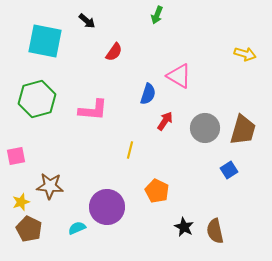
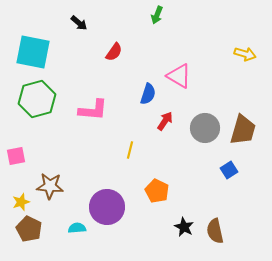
black arrow: moved 8 px left, 2 px down
cyan square: moved 12 px left, 11 px down
cyan semicircle: rotated 18 degrees clockwise
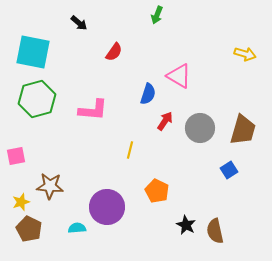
gray circle: moved 5 px left
black star: moved 2 px right, 2 px up
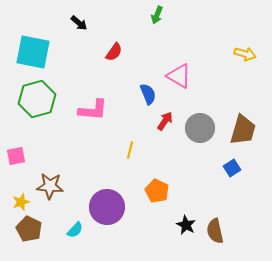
blue semicircle: rotated 40 degrees counterclockwise
blue square: moved 3 px right, 2 px up
cyan semicircle: moved 2 px left, 2 px down; rotated 138 degrees clockwise
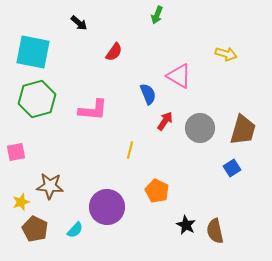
yellow arrow: moved 19 px left
pink square: moved 4 px up
brown pentagon: moved 6 px right
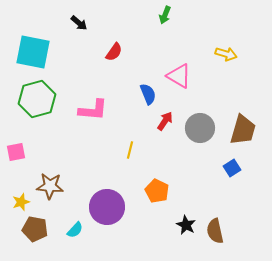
green arrow: moved 8 px right
brown pentagon: rotated 15 degrees counterclockwise
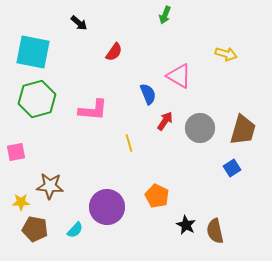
yellow line: moved 1 px left, 7 px up; rotated 30 degrees counterclockwise
orange pentagon: moved 5 px down
yellow star: rotated 18 degrees clockwise
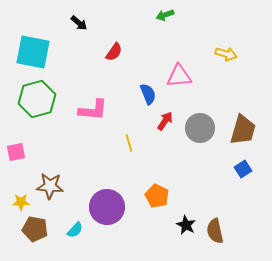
green arrow: rotated 48 degrees clockwise
pink triangle: rotated 36 degrees counterclockwise
blue square: moved 11 px right, 1 px down
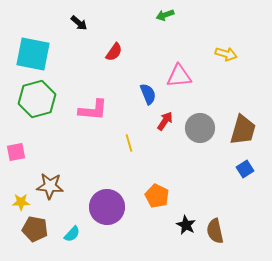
cyan square: moved 2 px down
blue square: moved 2 px right
cyan semicircle: moved 3 px left, 4 px down
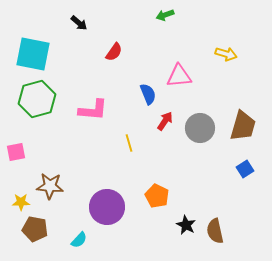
brown trapezoid: moved 4 px up
cyan semicircle: moved 7 px right, 6 px down
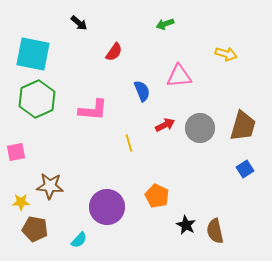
green arrow: moved 9 px down
blue semicircle: moved 6 px left, 3 px up
green hexagon: rotated 9 degrees counterclockwise
red arrow: moved 4 px down; rotated 30 degrees clockwise
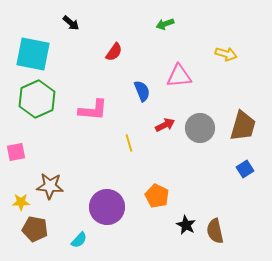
black arrow: moved 8 px left
